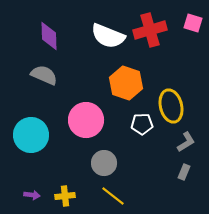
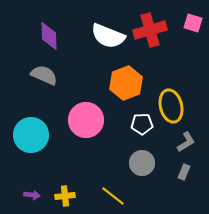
orange hexagon: rotated 20 degrees clockwise
gray circle: moved 38 px right
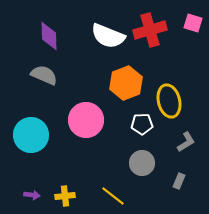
yellow ellipse: moved 2 px left, 5 px up
gray rectangle: moved 5 px left, 9 px down
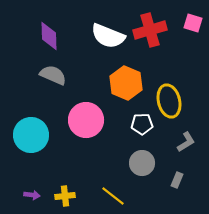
gray semicircle: moved 9 px right
orange hexagon: rotated 16 degrees counterclockwise
gray rectangle: moved 2 px left, 1 px up
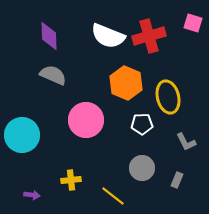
red cross: moved 1 px left, 6 px down
yellow ellipse: moved 1 px left, 4 px up
cyan circle: moved 9 px left
gray L-shape: rotated 95 degrees clockwise
gray circle: moved 5 px down
yellow cross: moved 6 px right, 16 px up
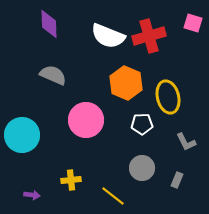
purple diamond: moved 12 px up
